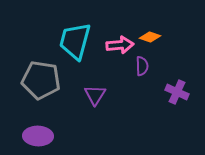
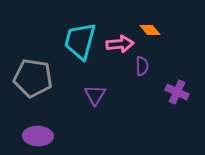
orange diamond: moved 7 px up; rotated 30 degrees clockwise
cyan trapezoid: moved 5 px right
pink arrow: moved 1 px up
gray pentagon: moved 8 px left, 2 px up
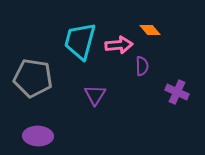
pink arrow: moved 1 px left, 1 px down
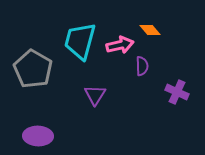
pink arrow: moved 1 px right; rotated 8 degrees counterclockwise
gray pentagon: moved 9 px up; rotated 21 degrees clockwise
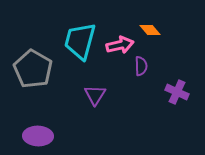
purple semicircle: moved 1 px left
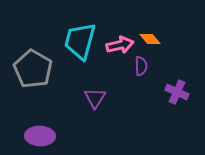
orange diamond: moved 9 px down
purple triangle: moved 3 px down
purple ellipse: moved 2 px right
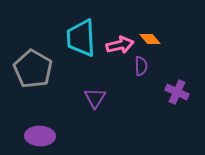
cyan trapezoid: moved 1 px right, 3 px up; rotated 18 degrees counterclockwise
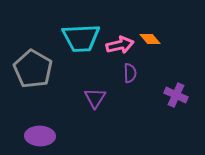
cyan trapezoid: rotated 90 degrees counterclockwise
purple semicircle: moved 11 px left, 7 px down
purple cross: moved 1 px left, 3 px down
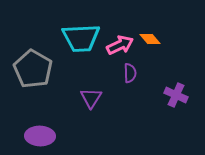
pink arrow: rotated 12 degrees counterclockwise
purple triangle: moved 4 px left
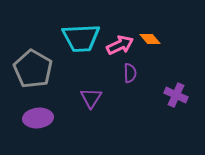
purple ellipse: moved 2 px left, 18 px up; rotated 8 degrees counterclockwise
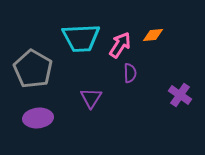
orange diamond: moved 3 px right, 4 px up; rotated 55 degrees counterclockwise
pink arrow: rotated 32 degrees counterclockwise
purple cross: moved 4 px right; rotated 10 degrees clockwise
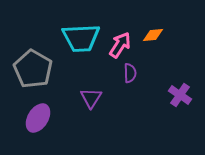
purple ellipse: rotated 52 degrees counterclockwise
